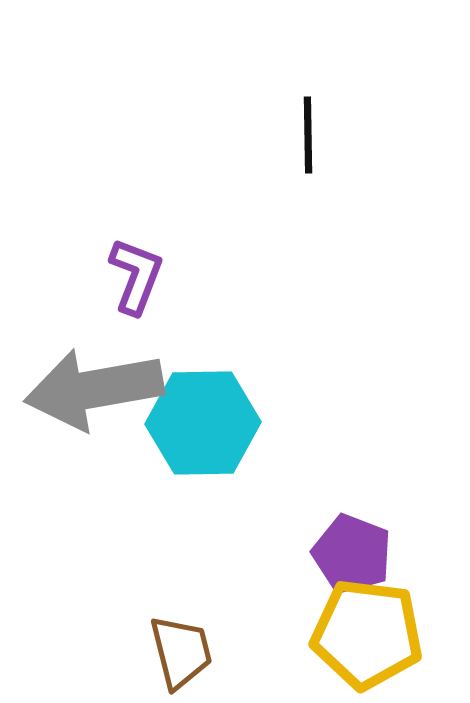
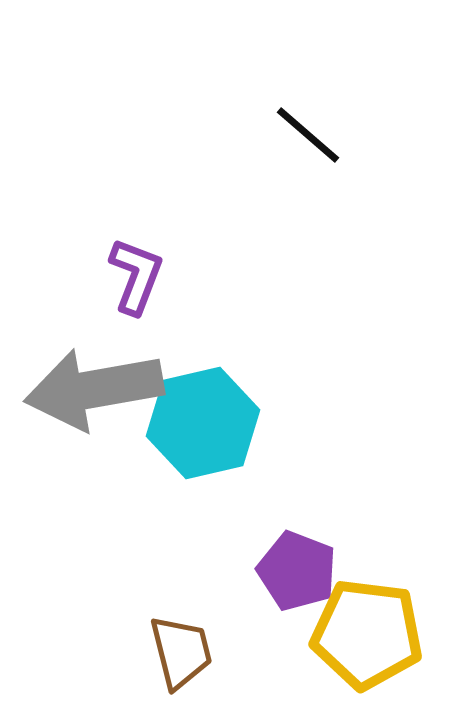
black line: rotated 48 degrees counterclockwise
cyan hexagon: rotated 12 degrees counterclockwise
purple pentagon: moved 55 px left, 17 px down
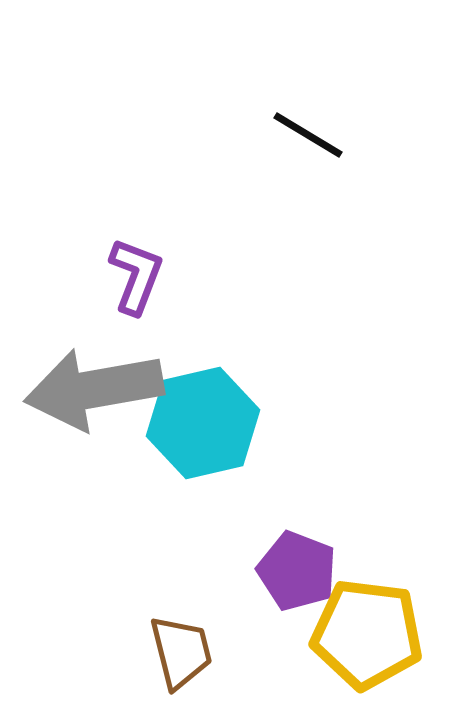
black line: rotated 10 degrees counterclockwise
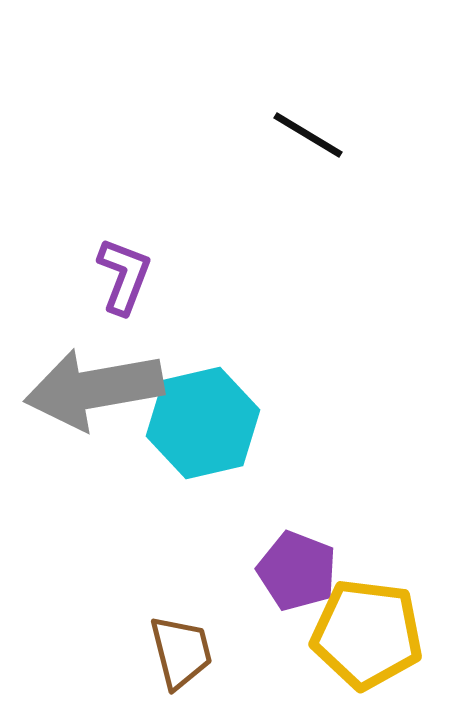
purple L-shape: moved 12 px left
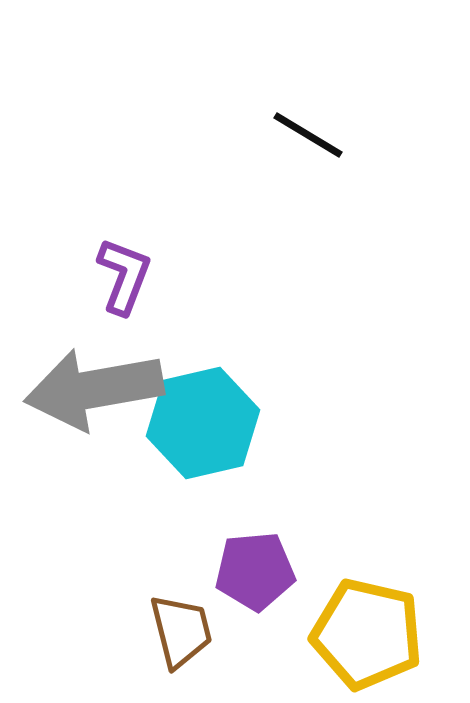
purple pentagon: moved 42 px left; rotated 26 degrees counterclockwise
yellow pentagon: rotated 6 degrees clockwise
brown trapezoid: moved 21 px up
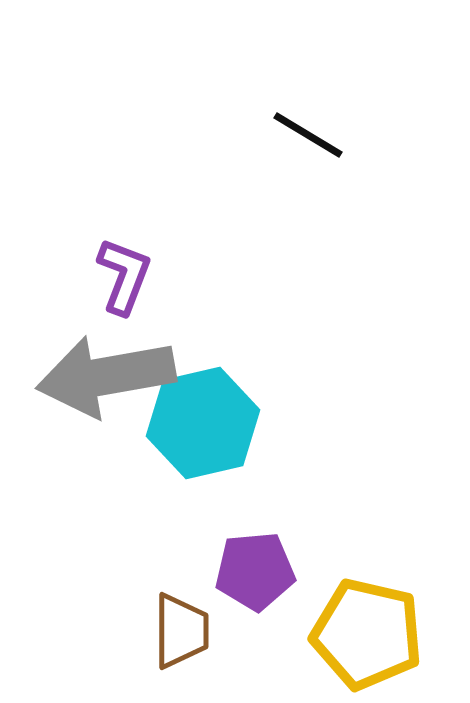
gray arrow: moved 12 px right, 13 px up
brown trapezoid: rotated 14 degrees clockwise
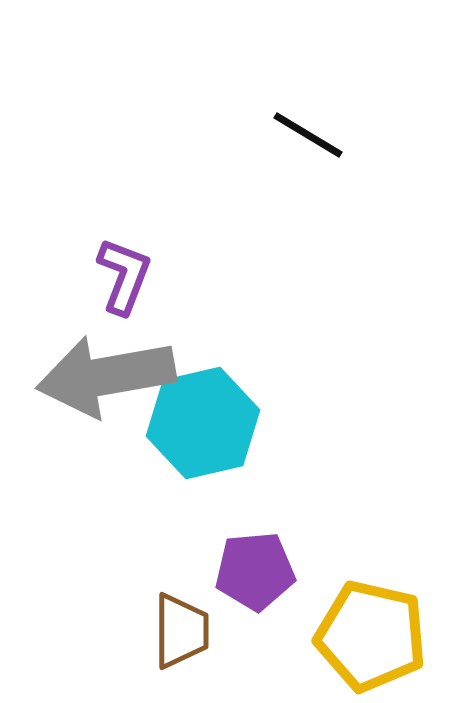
yellow pentagon: moved 4 px right, 2 px down
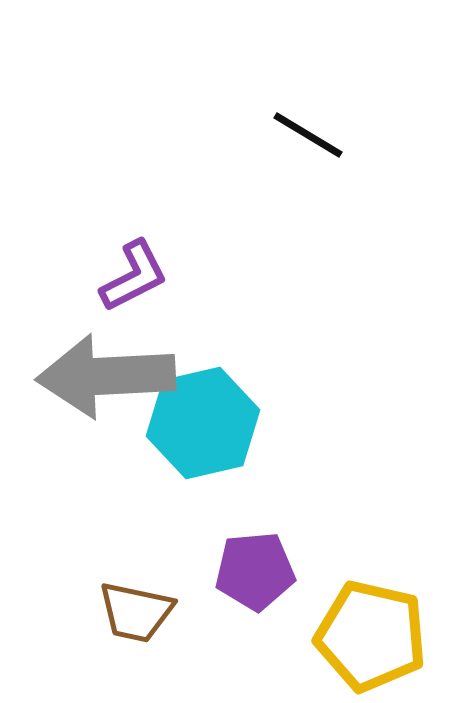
purple L-shape: moved 10 px right; rotated 42 degrees clockwise
gray arrow: rotated 7 degrees clockwise
brown trapezoid: moved 45 px left, 19 px up; rotated 102 degrees clockwise
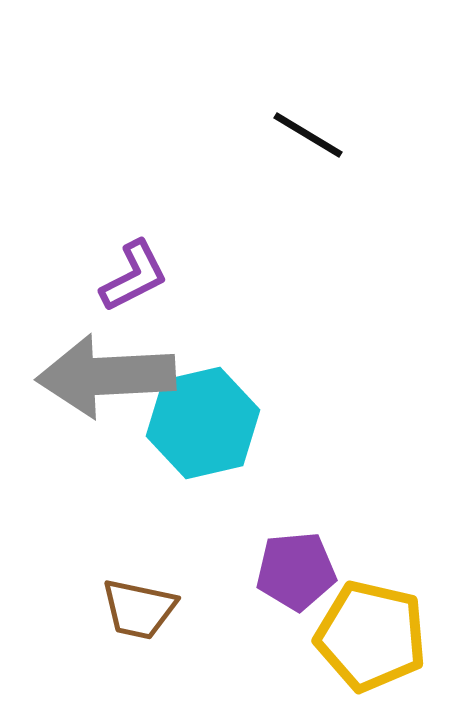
purple pentagon: moved 41 px right
brown trapezoid: moved 3 px right, 3 px up
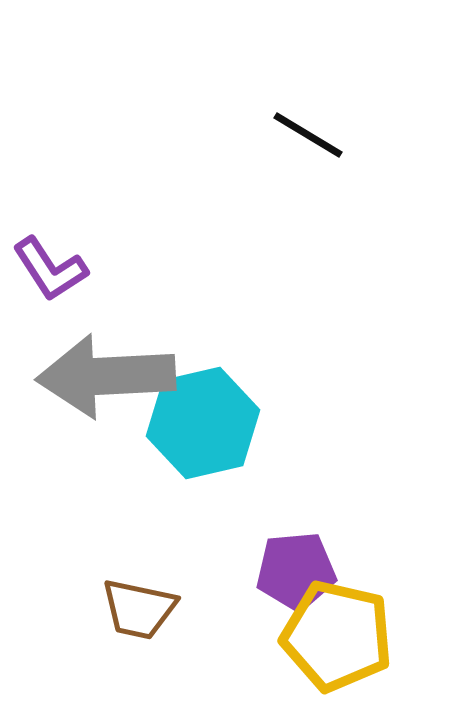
purple L-shape: moved 84 px left, 7 px up; rotated 84 degrees clockwise
yellow pentagon: moved 34 px left
